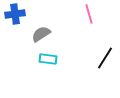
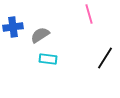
blue cross: moved 2 px left, 13 px down
gray semicircle: moved 1 px left, 1 px down
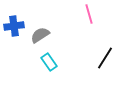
blue cross: moved 1 px right, 1 px up
cyan rectangle: moved 1 px right, 3 px down; rotated 48 degrees clockwise
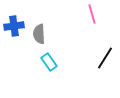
pink line: moved 3 px right
gray semicircle: moved 1 px left, 1 px up; rotated 60 degrees counterclockwise
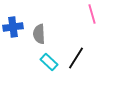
blue cross: moved 1 px left, 1 px down
black line: moved 29 px left
cyan rectangle: rotated 12 degrees counterclockwise
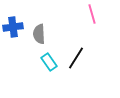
cyan rectangle: rotated 12 degrees clockwise
